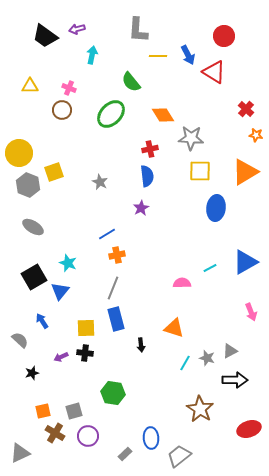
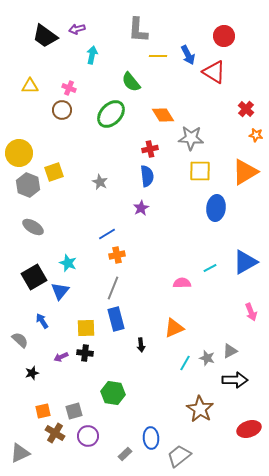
orange triangle at (174, 328): rotated 40 degrees counterclockwise
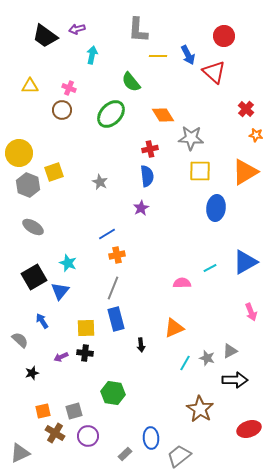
red triangle at (214, 72): rotated 10 degrees clockwise
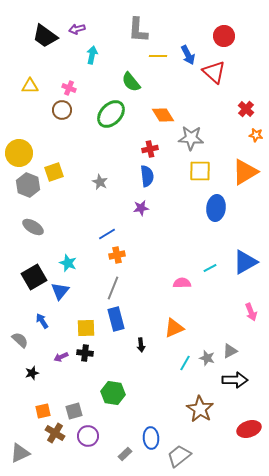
purple star at (141, 208): rotated 21 degrees clockwise
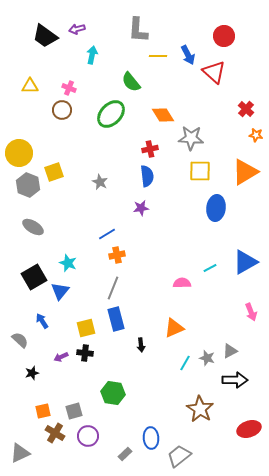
yellow square at (86, 328): rotated 12 degrees counterclockwise
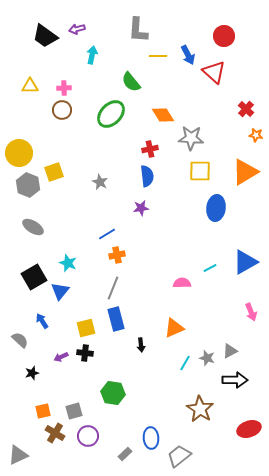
pink cross at (69, 88): moved 5 px left; rotated 24 degrees counterclockwise
gray triangle at (20, 453): moved 2 px left, 2 px down
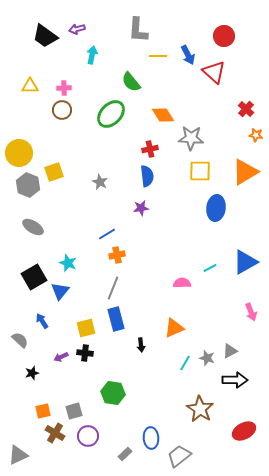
red ellipse at (249, 429): moved 5 px left, 2 px down; rotated 10 degrees counterclockwise
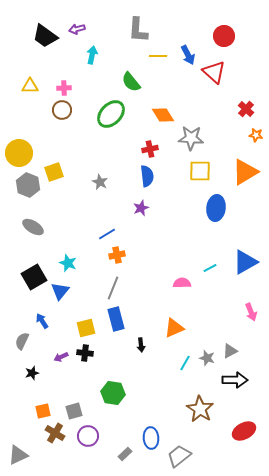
purple star at (141, 208): rotated 14 degrees counterclockwise
gray semicircle at (20, 340): moved 2 px right, 1 px down; rotated 108 degrees counterclockwise
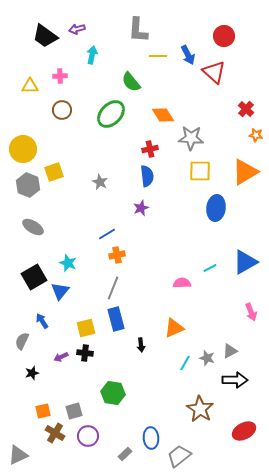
pink cross at (64, 88): moved 4 px left, 12 px up
yellow circle at (19, 153): moved 4 px right, 4 px up
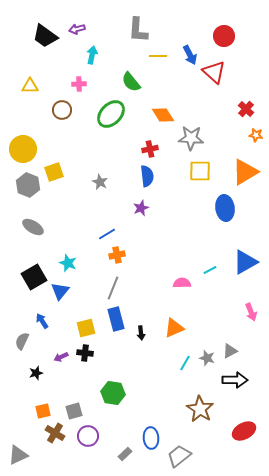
blue arrow at (188, 55): moved 2 px right
pink cross at (60, 76): moved 19 px right, 8 px down
blue ellipse at (216, 208): moved 9 px right; rotated 15 degrees counterclockwise
cyan line at (210, 268): moved 2 px down
black arrow at (141, 345): moved 12 px up
black star at (32, 373): moved 4 px right
